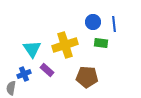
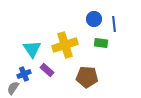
blue circle: moved 1 px right, 3 px up
gray semicircle: moved 2 px right; rotated 24 degrees clockwise
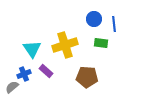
purple rectangle: moved 1 px left, 1 px down
gray semicircle: moved 1 px left, 1 px up; rotated 16 degrees clockwise
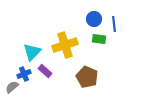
green rectangle: moved 2 px left, 4 px up
cyan triangle: moved 3 px down; rotated 18 degrees clockwise
purple rectangle: moved 1 px left
brown pentagon: rotated 20 degrees clockwise
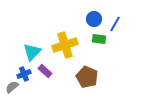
blue line: moved 1 px right; rotated 35 degrees clockwise
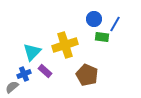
green rectangle: moved 3 px right, 2 px up
brown pentagon: moved 2 px up
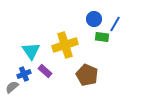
cyan triangle: moved 1 px left, 1 px up; rotated 18 degrees counterclockwise
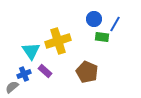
yellow cross: moved 7 px left, 4 px up
brown pentagon: moved 3 px up
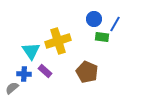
blue cross: rotated 24 degrees clockwise
gray semicircle: moved 1 px down
